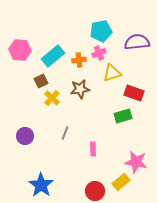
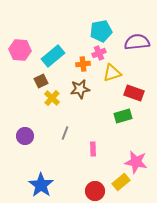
orange cross: moved 4 px right, 4 px down
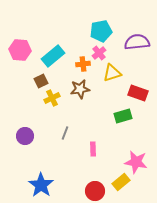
pink cross: rotated 16 degrees counterclockwise
red rectangle: moved 4 px right
yellow cross: rotated 21 degrees clockwise
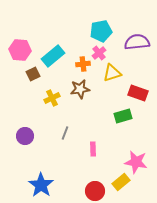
brown square: moved 8 px left, 7 px up
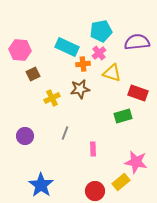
cyan rectangle: moved 14 px right, 9 px up; rotated 65 degrees clockwise
yellow triangle: rotated 36 degrees clockwise
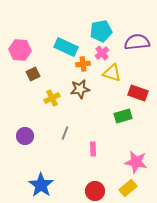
cyan rectangle: moved 1 px left
pink cross: moved 3 px right
yellow rectangle: moved 7 px right, 6 px down
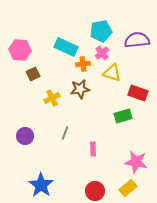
purple semicircle: moved 2 px up
